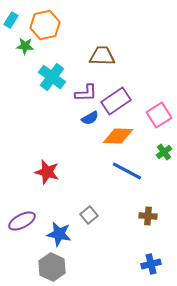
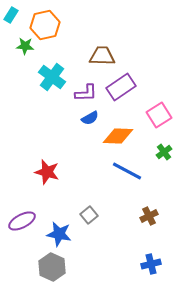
cyan rectangle: moved 5 px up
purple rectangle: moved 5 px right, 14 px up
brown cross: moved 1 px right; rotated 30 degrees counterclockwise
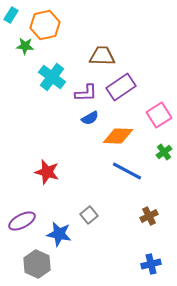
gray hexagon: moved 15 px left, 3 px up
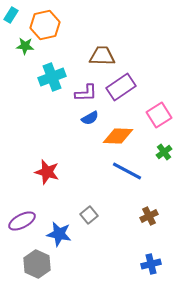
cyan cross: rotated 32 degrees clockwise
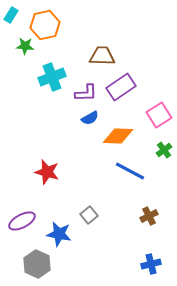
green cross: moved 2 px up
blue line: moved 3 px right
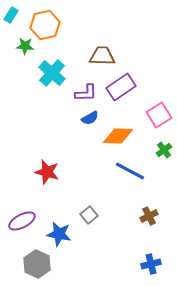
cyan cross: moved 4 px up; rotated 28 degrees counterclockwise
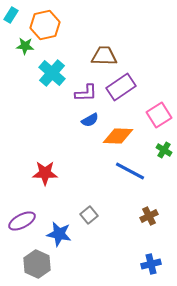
brown trapezoid: moved 2 px right
blue semicircle: moved 2 px down
green cross: rotated 21 degrees counterclockwise
red star: moved 2 px left, 1 px down; rotated 15 degrees counterclockwise
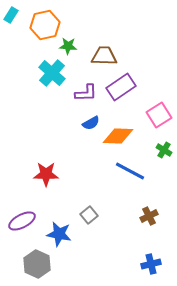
green star: moved 43 px right
blue semicircle: moved 1 px right, 3 px down
red star: moved 1 px right, 1 px down
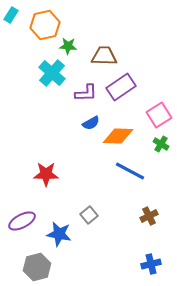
green cross: moved 3 px left, 6 px up
gray hexagon: moved 3 px down; rotated 20 degrees clockwise
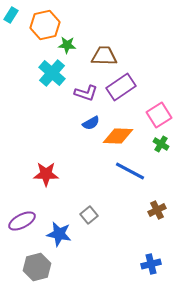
green star: moved 1 px left, 1 px up
purple L-shape: rotated 20 degrees clockwise
brown cross: moved 8 px right, 6 px up
